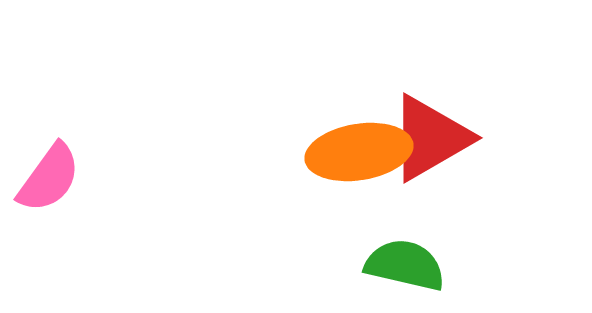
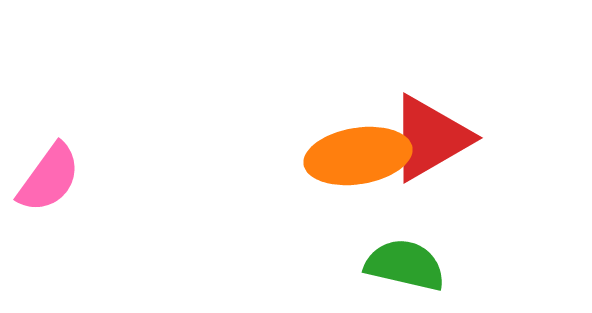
orange ellipse: moved 1 px left, 4 px down
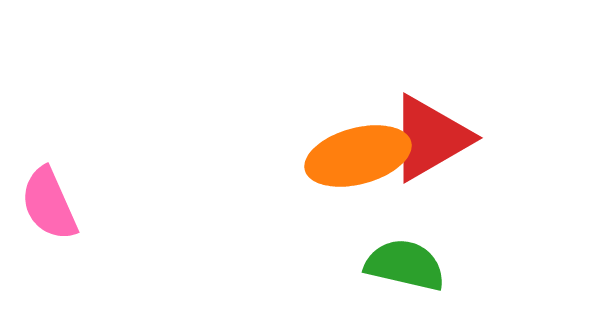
orange ellipse: rotated 6 degrees counterclockwise
pink semicircle: moved 26 px down; rotated 120 degrees clockwise
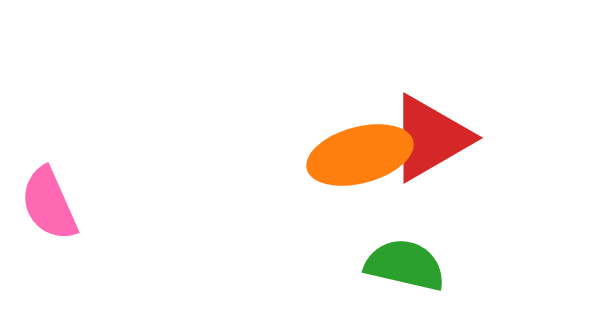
orange ellipse: moved 2 px right, 1 px up
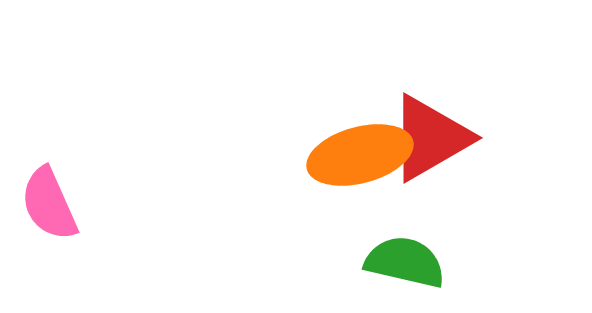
green semicircle: moved 3 px up
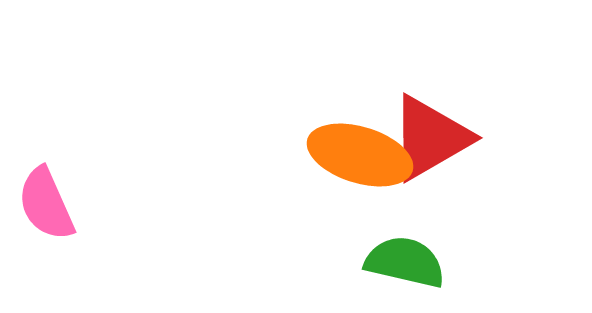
orange ellipse: rotated 32 degrees clockwise
pink semicircle: moved 3 px left
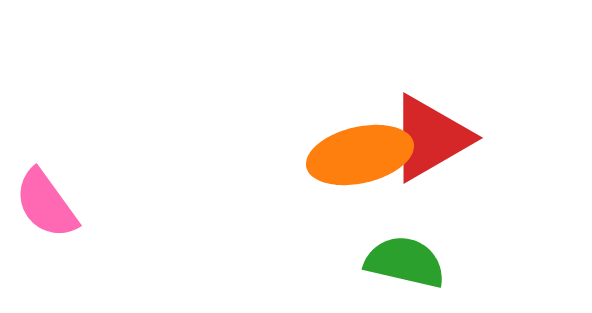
orange ellipse: rotated 30 degrees counterclockwise
pink semicircle: rotated 12 degrees counterclockwise
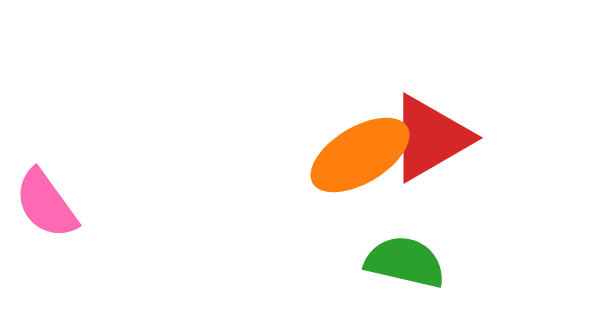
orange ellipse: rotated 18 degrees counterclockwise
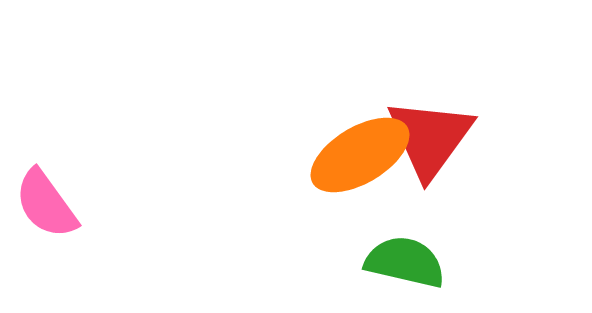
red triangle: rotated 24 degrees counterclockwise
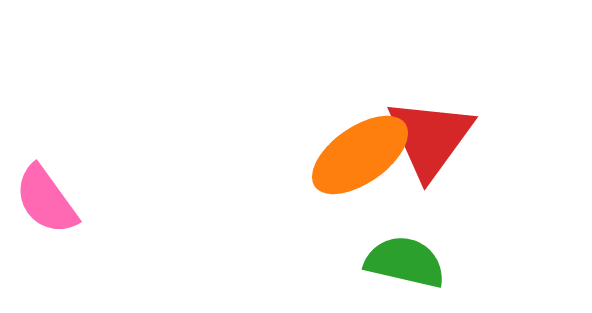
orange ellipse: rotated 4 degrees counterclockwise
pink semicircle: moved 4 px up
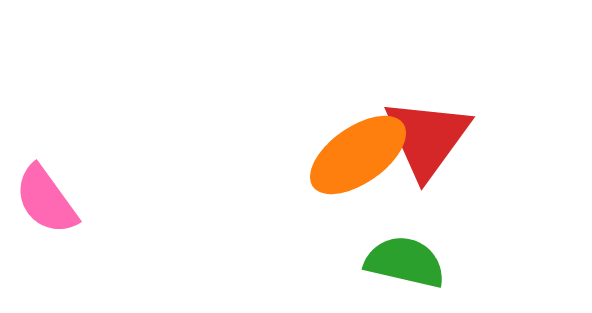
red triangle: moved 3 px left
orange ellipse: moved 2 px left
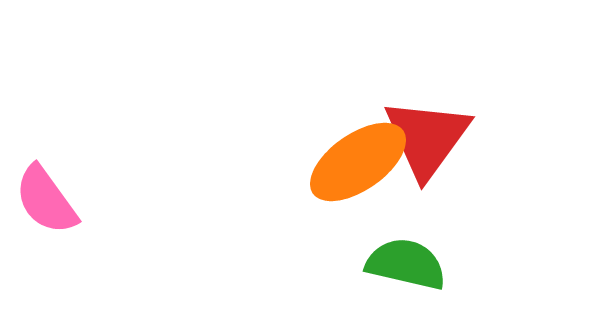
orange ellipse: moved 7 px down
green semicircle: moved 1 px right, 2 px down
